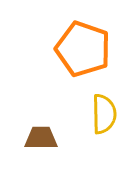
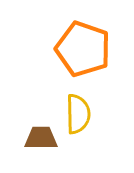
yellow semicircle: moved 26 px left
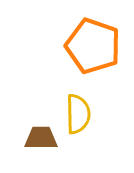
orange pentagon: moved 10 px right, 3 px up
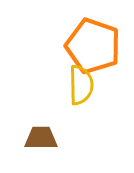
yellow semicircle: moved 3 px right, 29 px up
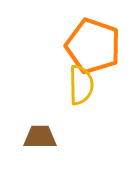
brown trapezoid: moved 1 px left, 1 px up
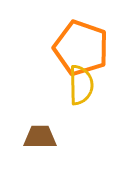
orange pentagon: moved 12 px left, 2 px down
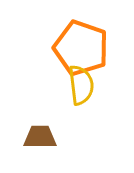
yellow semicircle: rotated 6 degrees counterclockwise
